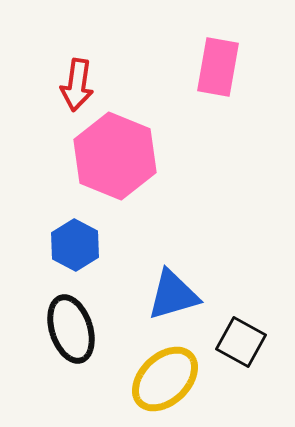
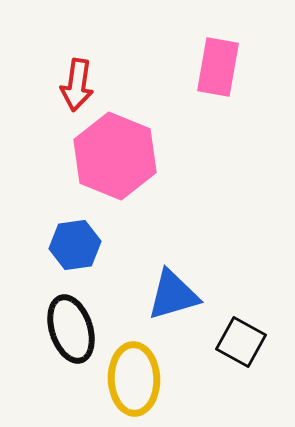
blue hexagon: rotated 24 degrees clockwise
yellow ellipse: moved 31 px left; rotated 48 degrees counterclockwise
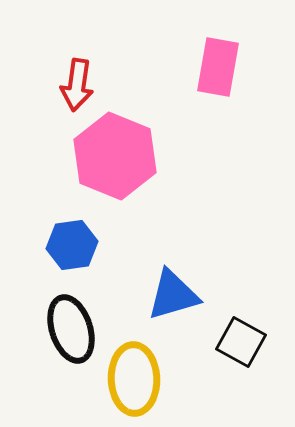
blue hexagon: moved 3 px left
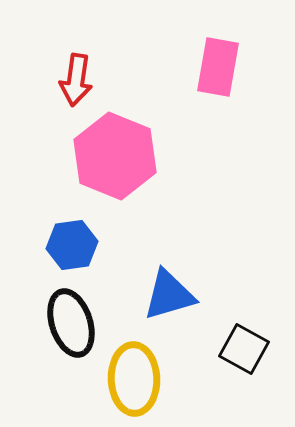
red arrow: moved 1 px left, 5 px up
blue triangle: moved 4 px left
black ellipse: moved 6 px up
black square: moved 3 px right, 7 px down
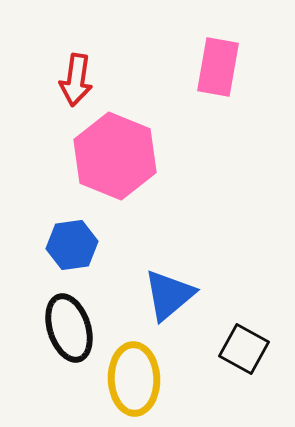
blue triangle: rotated 24 degrees counterclockwise
black ellipse: moved 2 px left, 5 px down
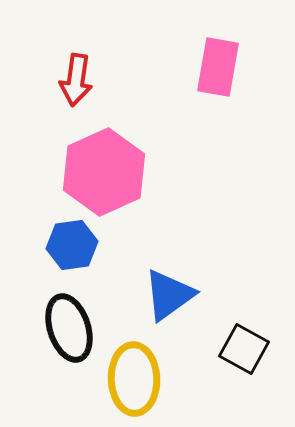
pink hexagon: moved 11 px left, 16 px down; rotated 14 degrees clockwise
blue triangle: rotated 4 degrees clockwise
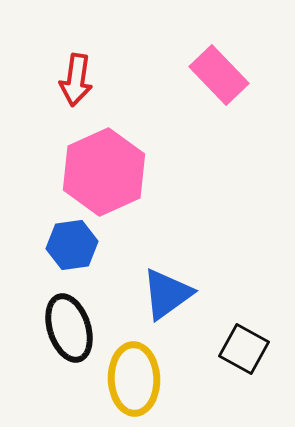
pink rectangle: moved 1 px right, 8 px down; rotated 54 degrees counterclockwise
blue triangle: moved 2 px left, 1 px up
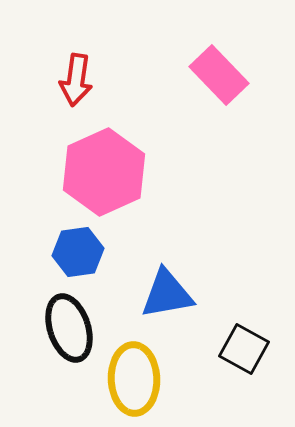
blue hexagon: moved 6 px right, 7 px down
blue triangle: rotated 26 degrees clockwise
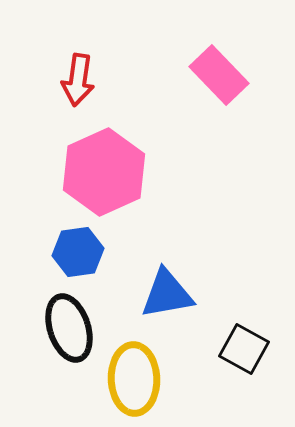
red arrow: moved 2 px right
